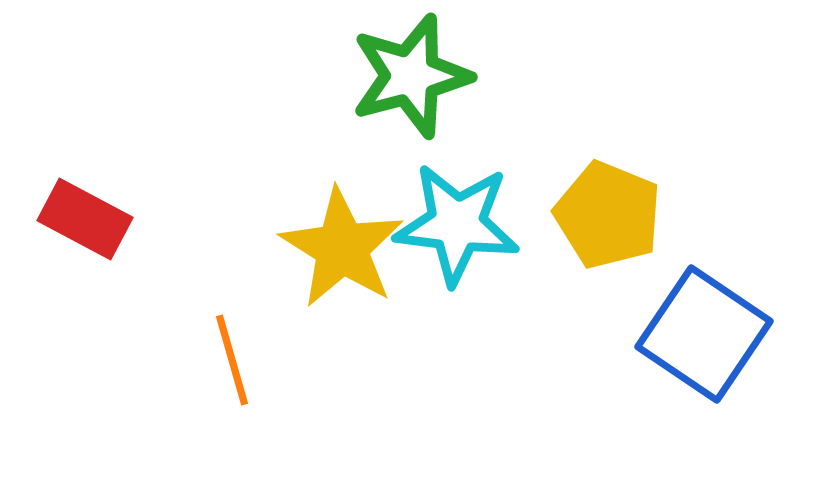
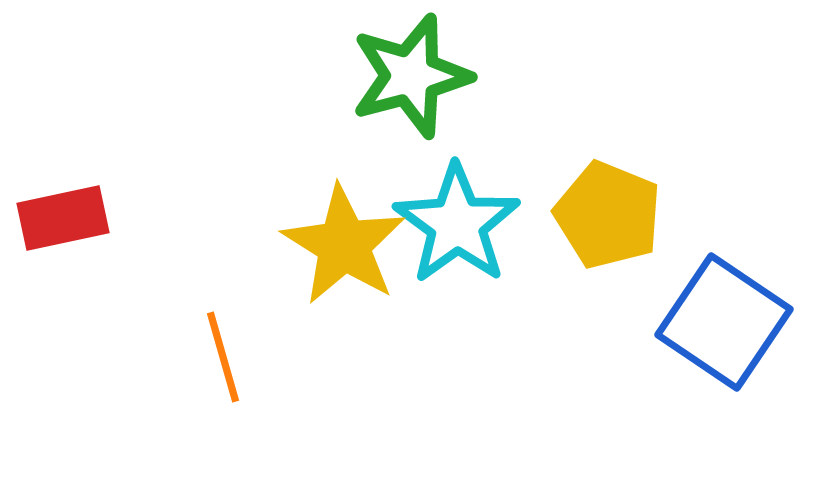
red rectangle: moved 22 px left, 1 px up; rotated 40 degrees counterclockwise
cyan star: rotated 29 degrees clockwise
yellow star: moved 2 px right, 3 px up
blue square: moved 20 px right, 12 px up
orange line: moved 9 px left, 3 px up
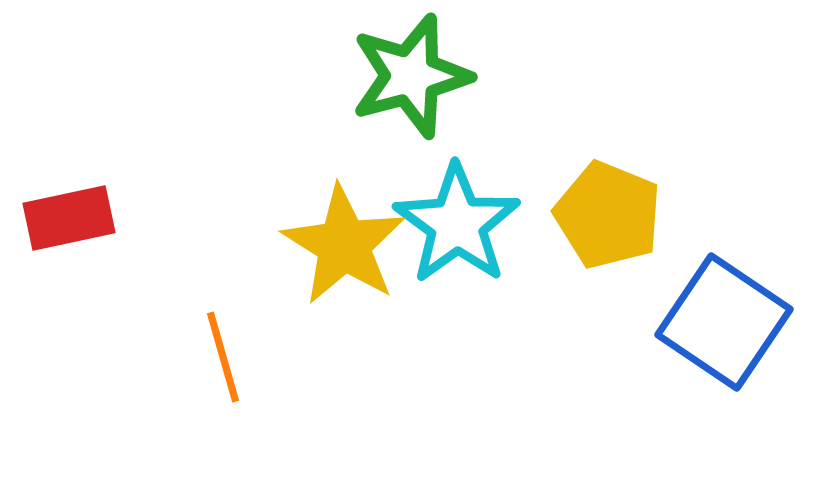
red rectangle: moved 6 px right
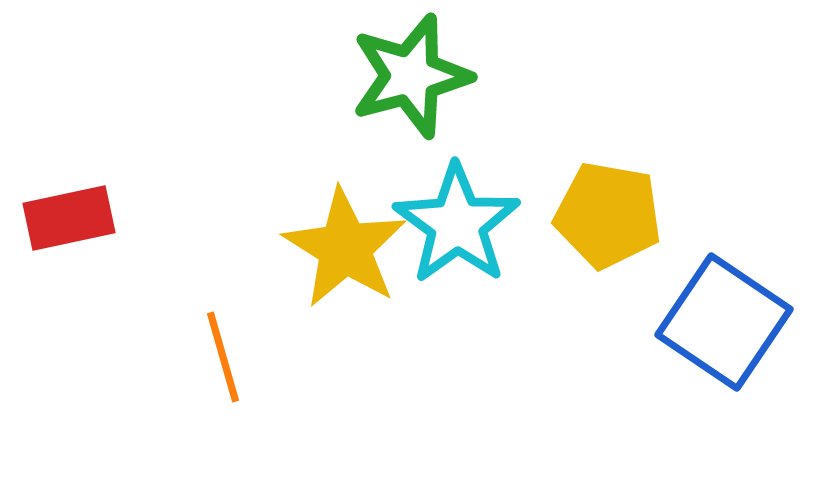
yellow pentagon: rotated 12 degrees counterclockwise
yellow star: moved 1 px right, 3 px down
